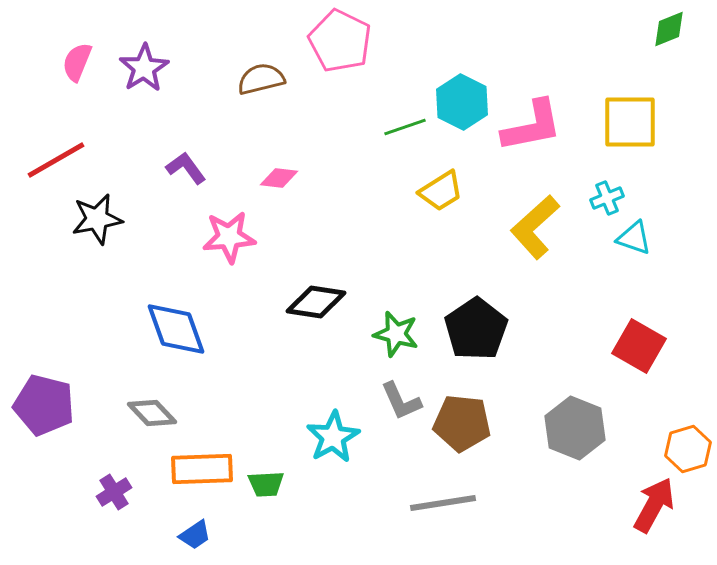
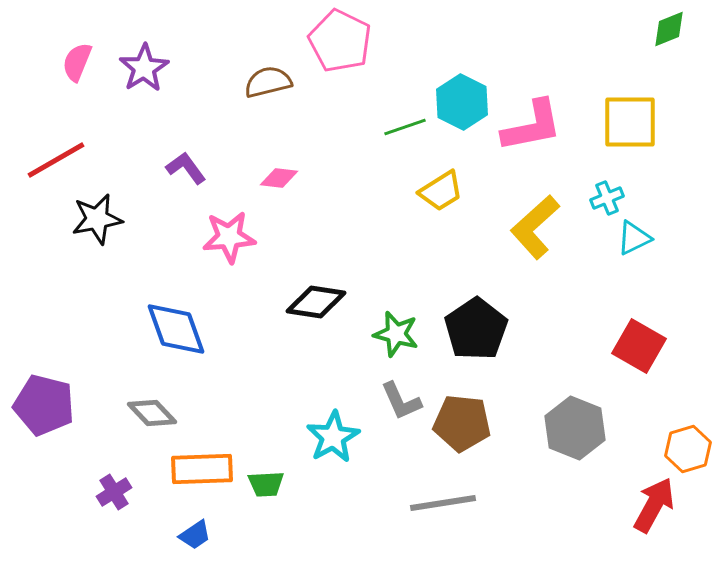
brown semicircle: moved 7 px right, 3 px down
cyan triangle: rotated 45 degrees counterclockwise
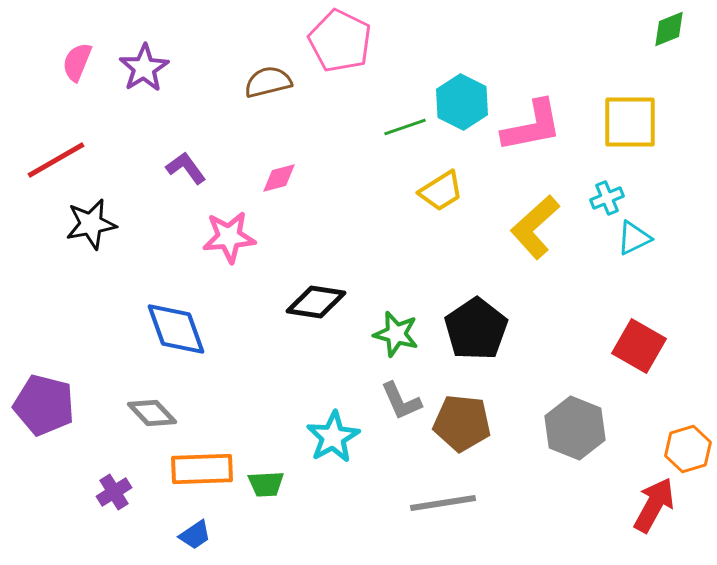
pink diamond: rotated 21 degrees counterclockwise
black star: moved 6 px left, 5 px down
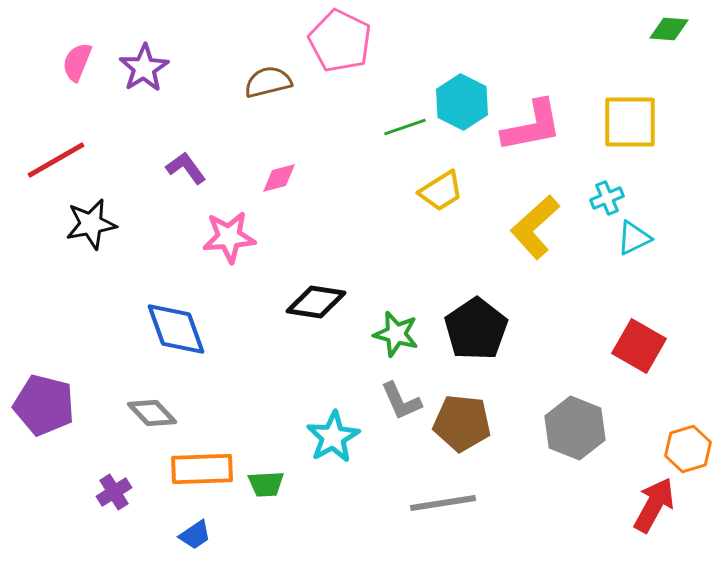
green diamond: rotated 27 degrees clockwise
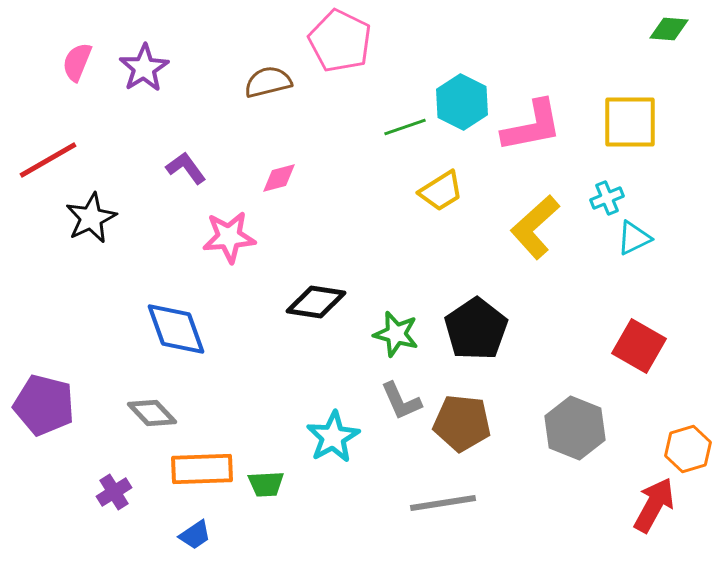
red line: moved 8 px left
black star: moved 6 px up; rotated 15 degrees counterclockwise
